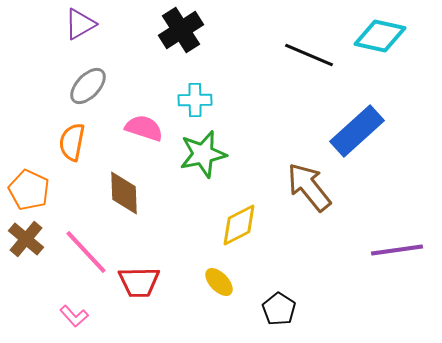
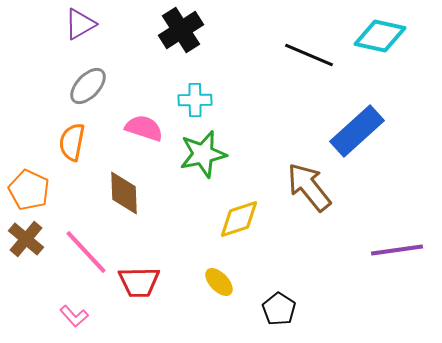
yellow diamond: moved 6 px up; rotated 9 degrees clockwise
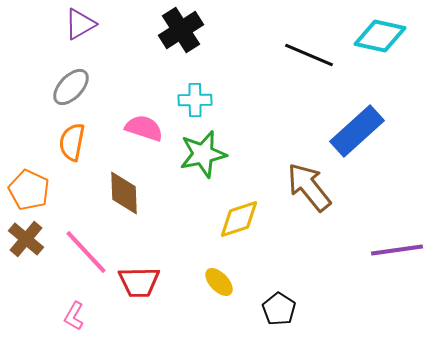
gray ellipse: moved 17 px left, 1 px down
pink L-shape: rotated 72 degrees clockwise
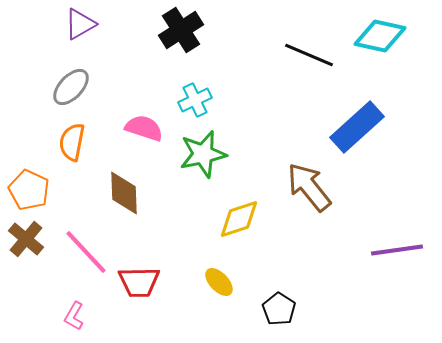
cyan cross: rotated 24 degrees counterclockwise
blue rectangle: moved 4 px up
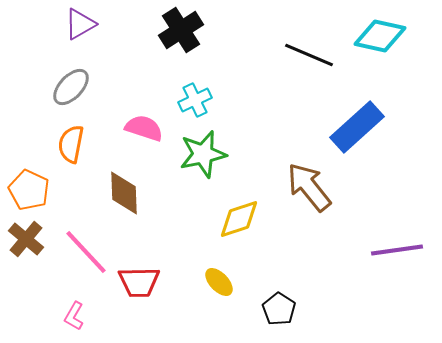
orange semicircle: moved 1 px left, 2 px down
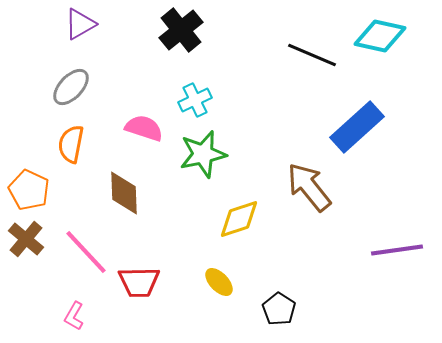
black cross: rotated 6 degrees counterclockwise
black line: moved 3 px right
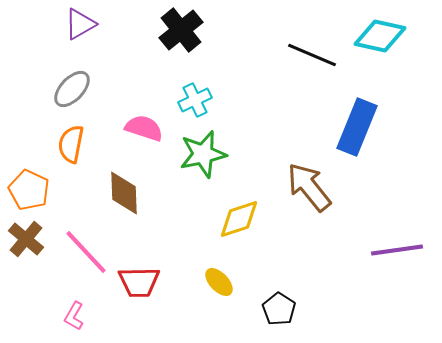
gray ellipse: moved 1 px right, 2 px down
blue rectangle: rotated 26 degrees counterclockwise
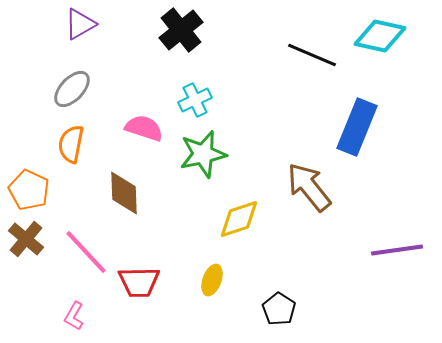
yellow ellipse: moved 7 px left, 2 px up; rotated 64 degrees clockwise
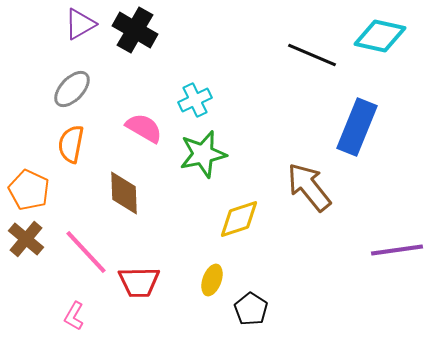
black cross: moved 46 px left; rotated 21 degrees counterclockwise
pink semicircle: rotated 12 degrees clockwise
black pentagon: moved 28 px left
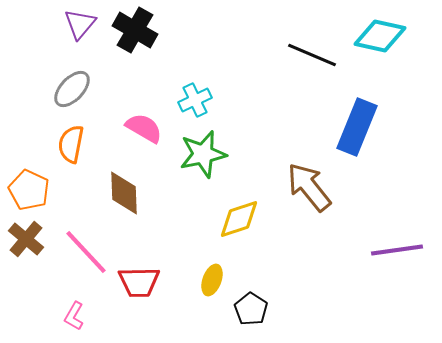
purple triangle: rotated 20 degrees counterclockwise
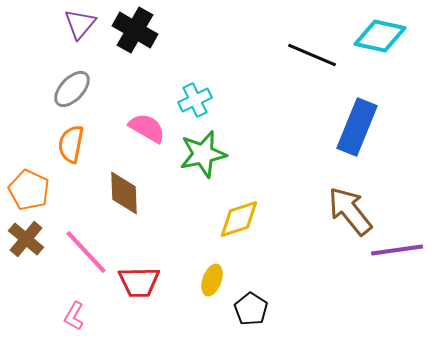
pink semicircle: moved 3 px right
brown arrow: moved 41 px right, 24 px down
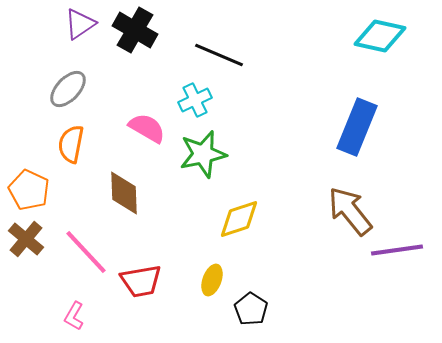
purple triangle: rotated 16 degrees clockwise
black line: moved 93 px left
gray ellipse: moved 4 px left
red trapezoid: moved 2 px right, 1 px up; rotated 9 degrees counterclockwise
